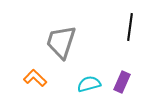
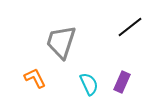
black line: rotated 44 degrees clockwise
orange L-shape: rotated 20 degrees clockwise
cyan semicircle: rotated 80 degrees clockwise
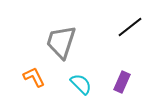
orange L-shape: moved 1 px left, 1 px up
cyan semicircle: moved 8 px left; rotated 20 degrees counterclockwise
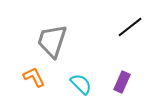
gray trapezoid: moved 9 px left, 1 px up
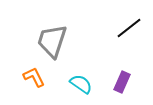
black line: moved 1 px left, 1 px down
cyan semicircle: rotated 10 degrees counterclockwise
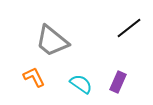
gray trapezoid: rotated 69 degrees counterclockwise
purple rectangle: moved 4 px left
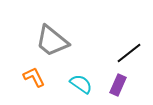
black line: moved 25 px down
purple rectangle: moved 3 px down
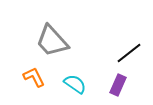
gray trapezoid: rotated 9 degrees clockwise
cyan semicircle: moved 6 px left
